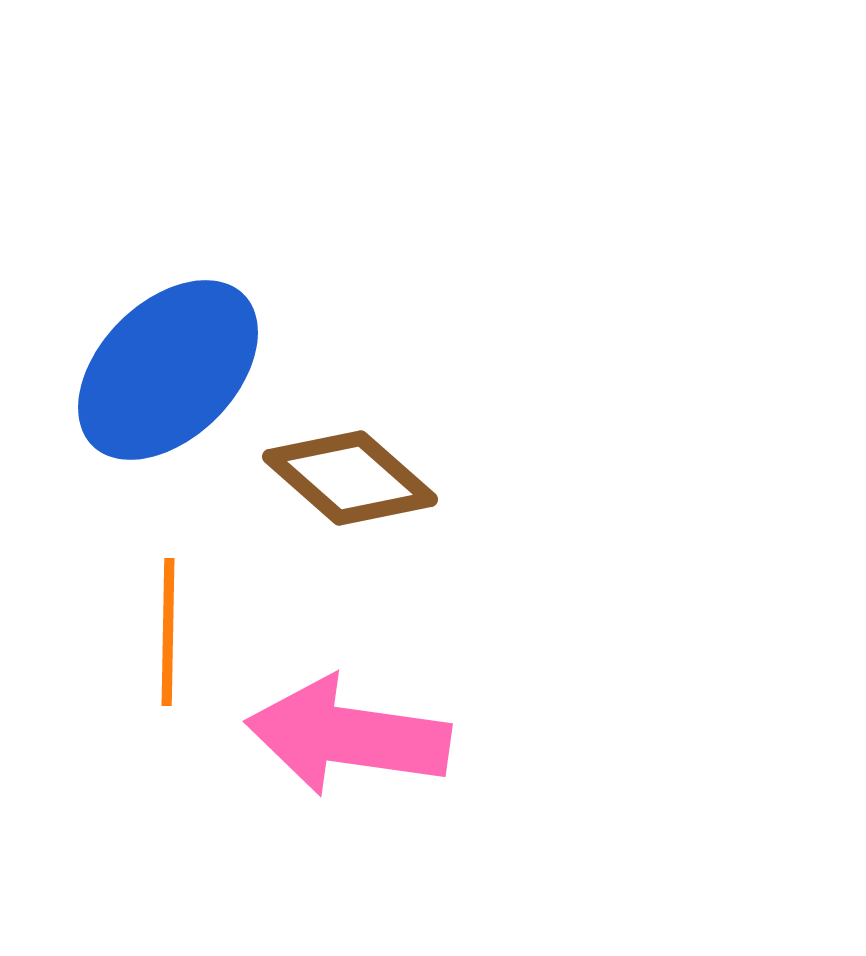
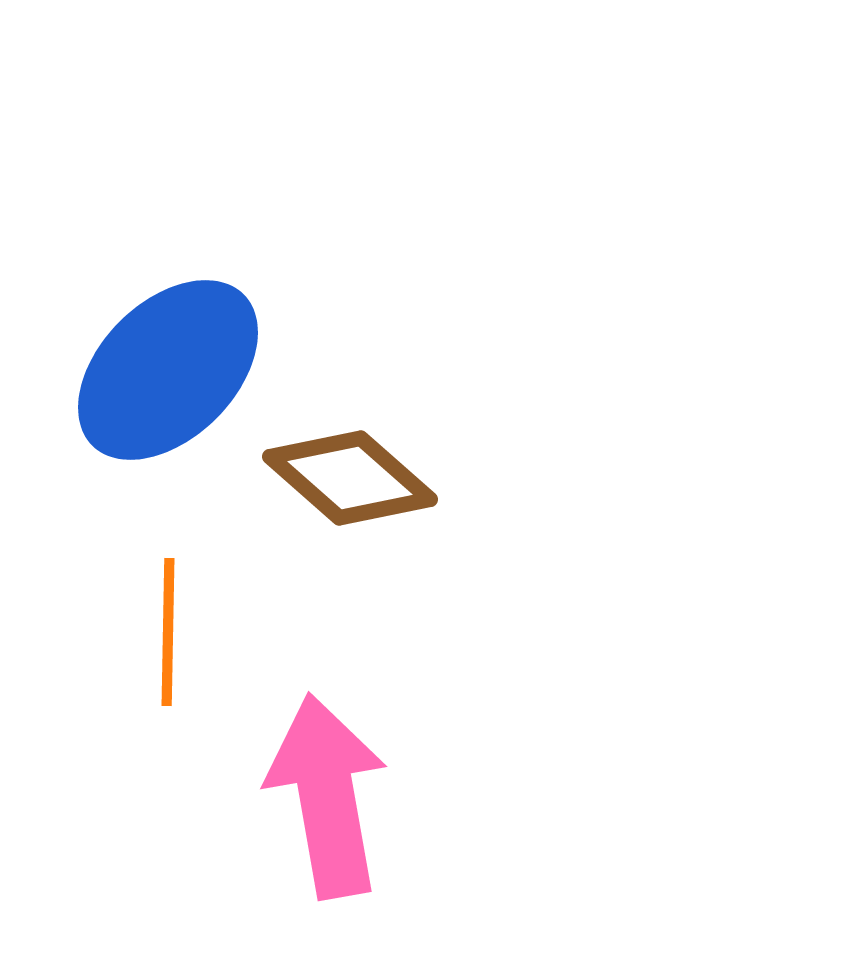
pink arrow: moved 21 px left, 60 px down; rotated 72 degrees clockwise
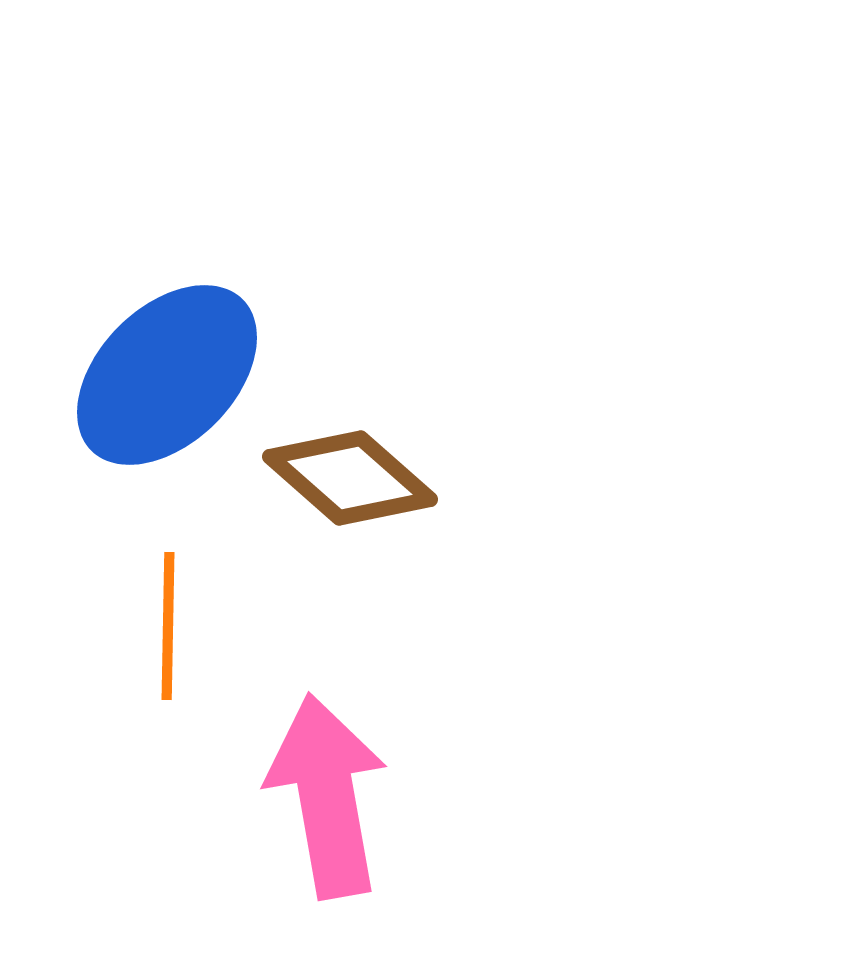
blue ellipse: moved 1 px left, 5 px down
orange line: moved 6 px up
